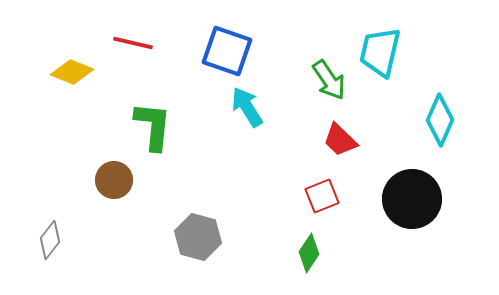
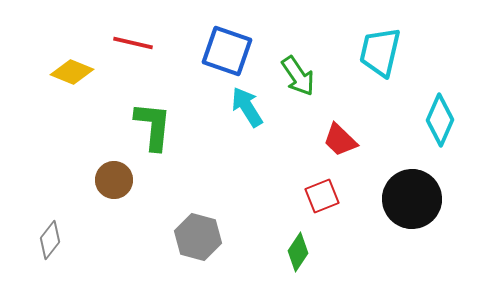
green arrow: moved 31 px left, 4 px up
green diamond: moved 11 px left, 1 px up
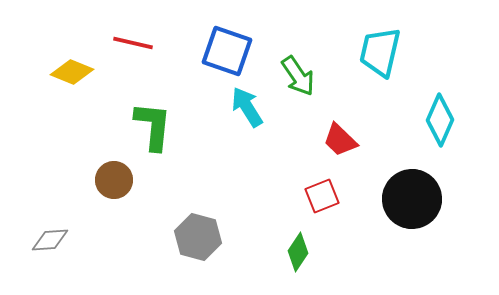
gray diamond: rotated 48 degrees clockwise
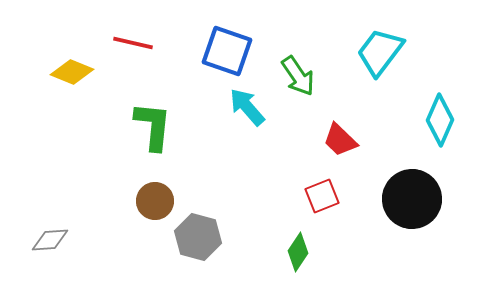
cyan trapezoid: rotated 24 degrees clockwise
cyan arrow: rotated 9 degrees counterclockwise
brown circle: moved 41 px right, 21 px down
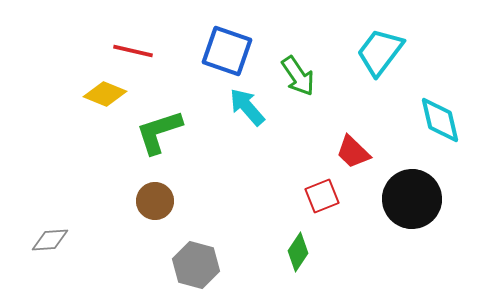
red line: moved 8 px down
yellow diamond: moved 33 px right, 22 px down
cyan diamond: rotated 36 degrees counterclockwise
green L-shape: moved 6 px right, 6 px down; rotated 114 degrees counterclockwise
red trapezoid: moved 13 px right, 12 px down
gray hexagon: moved 2 px left, 28 px down
